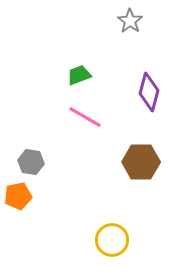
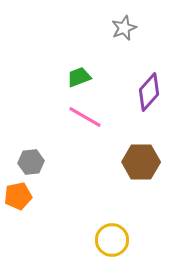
gray star: moved 6 px left, 7 px down; rotated 15 degrees clockwise
green trapezoid: moved 2 px down
purple diamond: rotated 27 degrees clockwise
gray hexagon: rotated 15 degrees counterclockwise
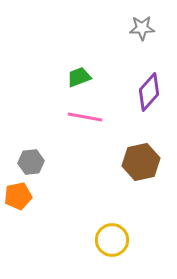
gray star: moved 18 px right; rotated 20 degrees clockwise
pink line: rotated 20 degrees counterclockwise
brown hexagon: rotated 12 degrees counterclockwise
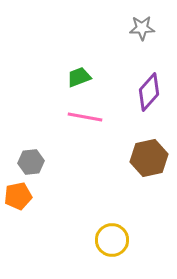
brown hexagon: moved 8 px right, 4 px up
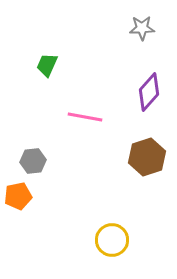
green trapezoid: moved 32 px left, 12 px up; rotated 45 degrees counterclockwise
brown hexagon: moved 2 px left, 1 px up; rotated 6 degrees counterclockwise
gray hexagon: moved 2 px right, 1 px up
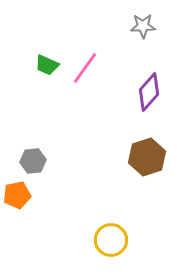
gray star: moved 1 px right, 2 px up
green trapezoid: rotated 90 degrees counterclockwise
pink line: moved 49 px up; rotated 64 degrees counterclockwise
orange pentagon: moved 1 px left, 1 px up
yellow circle: moved 1 px left
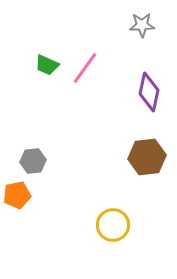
gray star: moved 1 px left, 1 px up
purple diamond: rotated 30 degrees counterclockwise
brown hexagon: rotated 12 degrees clockwise
yellow circle: moved 2 px right, 15 px up
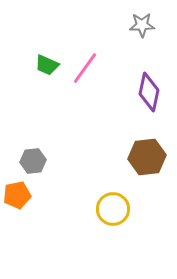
yellow circle: moved 16 px up
